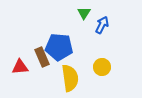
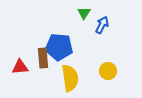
brown rectangle: moved 1 px right, 1 px down; rotated 18 degrees clockwise
yellow circle: moved 6 px right, 4 px down
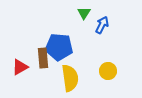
red triangle: rotated 24 degrees counterclockwise
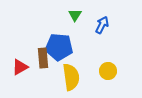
green triangle: moved 9 px left, 2 px down
yellow semicircle: moved 1 px right, 1 px up
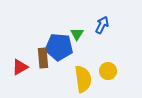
green triangle: moved 2 px right, 19 px down
yellow semicircle: moved 12 px right, 2 px down
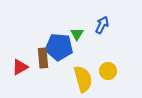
yellow semicircle: rotated 8 degrees counterclockwise
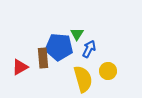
blue arrow: moved 13 px left, 24 px down
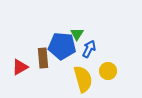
blue pentagon: moved 3 px right, 1 px up
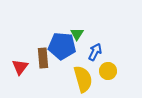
blue arrow: moved 6 px right, 3 px down
red triangle: rotated 24 degrees counterclockwise
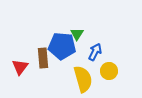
yellow circle: moved 1 px right
